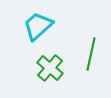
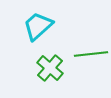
green line: rotated 72 degrees clockwise
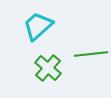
green cross: moved 2 px left
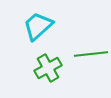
green cross: rotated 20 degrees clockwise
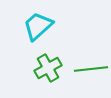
green line: moved 15 px down
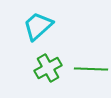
green line: rotated 8 degrees clockwise
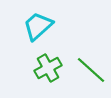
green line: moved 1 px down; rotated 40 degrees clockwise
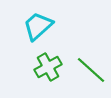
green cross: moved 1 px up
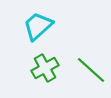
green cross: moved 3 px left, 1 px down
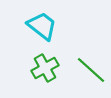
cyan trapezoid: moved 4 px right; rotated 80 degrees clockwise
